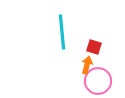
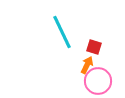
cyan line: rotated 20 degrees counterclockwise
orange arrow: rotated 12 degrees clockwise
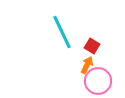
red square: moved 2 px left, 1 px up; rotated 14 degrees clockwise
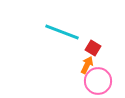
cyan line: rotated 44 degrees counterclockwise
red square: moved 1 px right, 2 px down
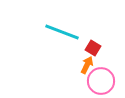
pink circle: moved 3 px right
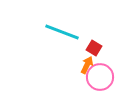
red square: moved 1 px right
pink circle: moved 1 px left, 4 px up
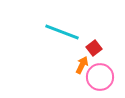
red square: rotated 21 degrees clockwise
orange arrow: moved 5 px left
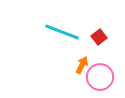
red square: moved 5 px right, 11 px up
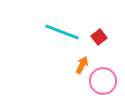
pink circle: moved 3 px right, 4 px down
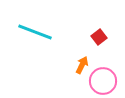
cyan line: moved 27 px left
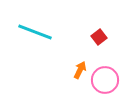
orange arrow: moved 2 px left, 5 px down
pink circle: moved 2 px right, 1 px up
